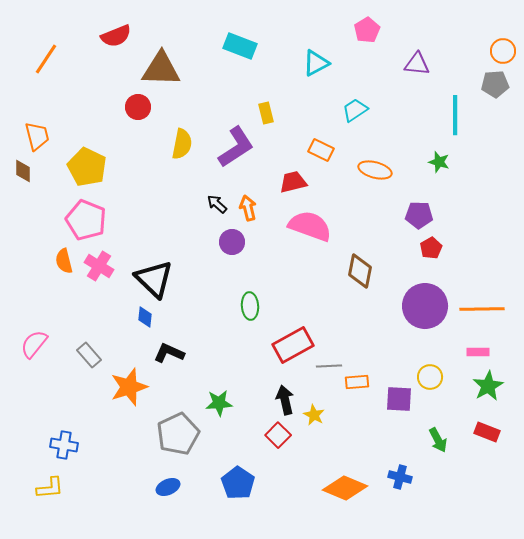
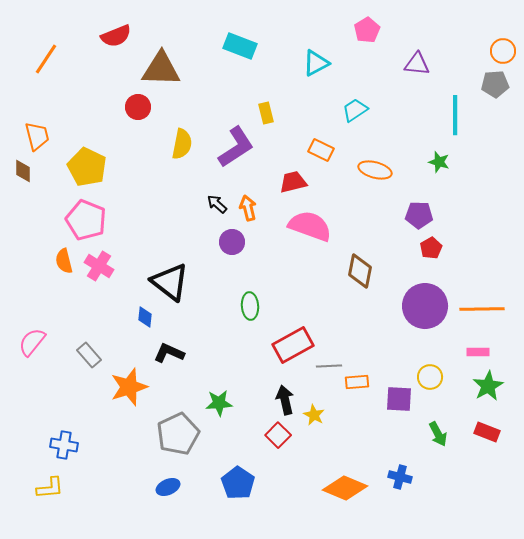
black triangle at (154, 279): moved 16 px right, 3 px down; rotated 6 degrees counterclockwise
pink semicircle at (34, 344): moved 2 px left, 2 px up
green arrow at (438, 440): moved 6 px up
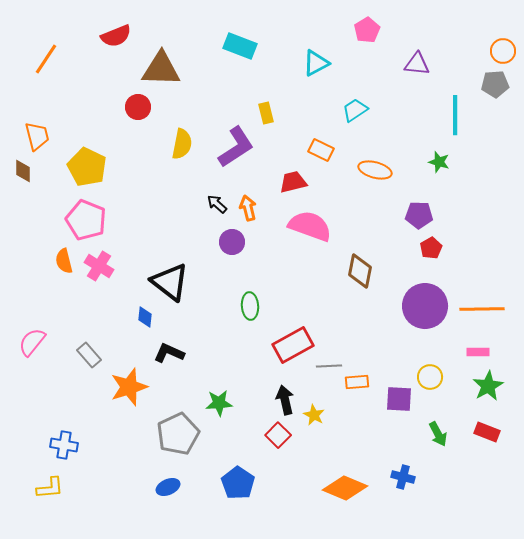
blue cross at (400, 477): moved 3 px right
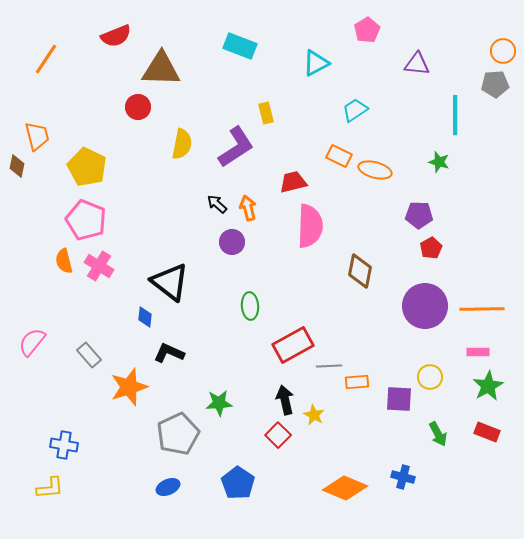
orange rectangle at (321, 150): moved 18 px right, 6 px down
brown diamond at (23, 171): moved 6 px left, 5 px up; rotated 10 degrees clockwise
pink semicircle at (310, 226): rotated 72 degrees clockwise
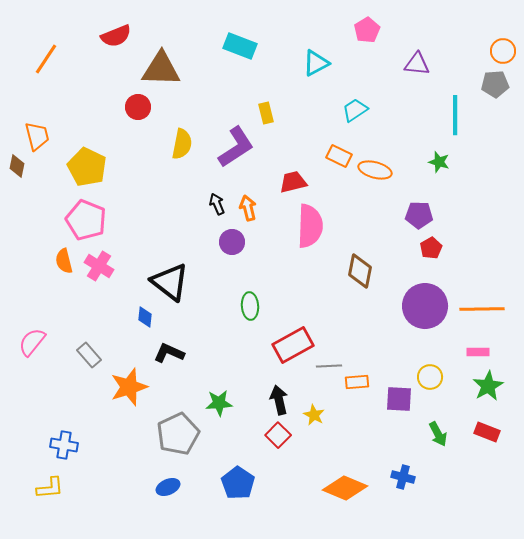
black arrow at (217, 204): rotated 25 degrees clockwise
black arrow at (285, 400): moved 6 px left
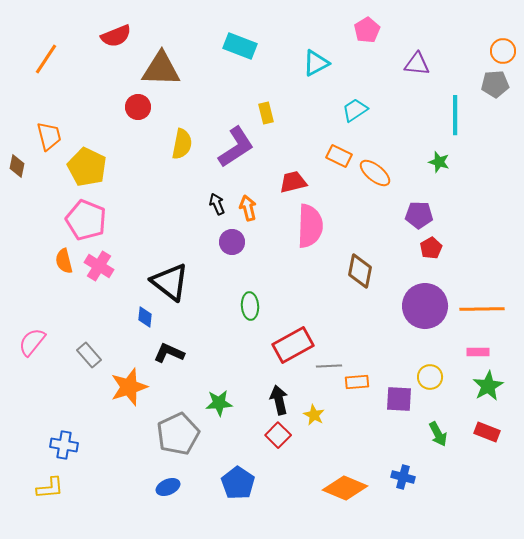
orange trapezoid at (37, 136): moved 12 px right
orange ellipse at (375, 170): moved 3 px down; rotated 24 degrees clockwise
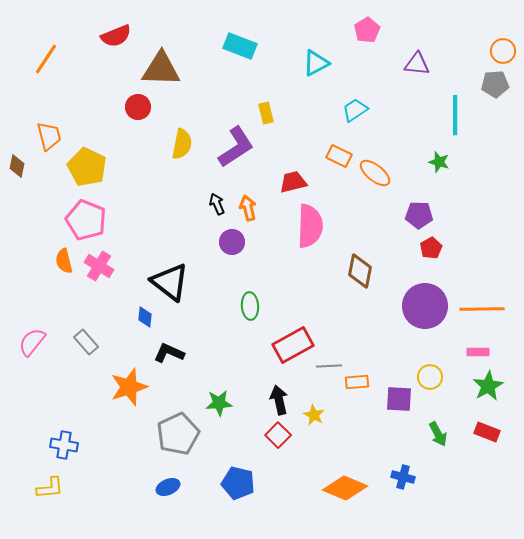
gray rectangle at (89, 355): moved 3 px left, 13 px up
blue pentagon at (238, 483): rotated 20 degrees counterclockwise
